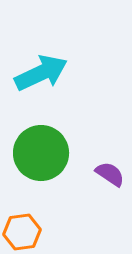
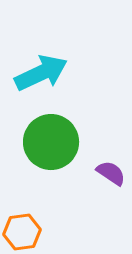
green circle: moved 10 px right, 11 px up
purple semicircle: moved 1 px right, 1 px up
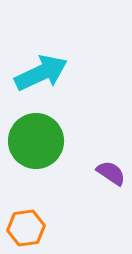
green circle: moved 15 px left, 1 px up
orange hexagon: moved 4 px right, 4 px up
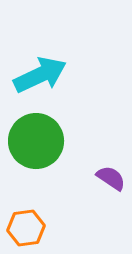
cyan arrow: moved 1 px left, 2 px down
purple semicircle: moved 5 px down
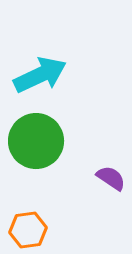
orange hexagon: moved 2 px right, 2 px down
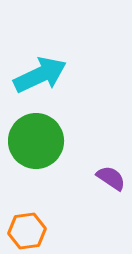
orange hexagon: moved 1 px left, 1 px down
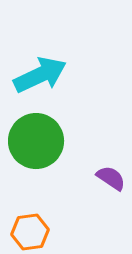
orange hexagon: moved 3 px right, 1 px down
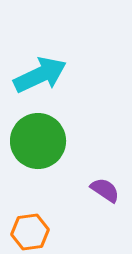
green circle: moved 2 px right
purple semicircle: moved 6 px left, 12 px down
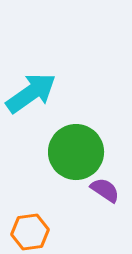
cyan arrow: moved 9 px left, 18 px down; rotated 10 degrees counterclockwise
green circle: moved 38 px right, 11 px down
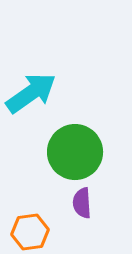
green circle: moved 1 px left
purple semicircle: moved 23 px left, 13 px down; rotated 128 degrees counterclockwise
